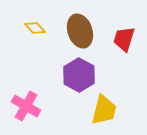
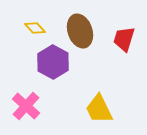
purple hexagon: moved 26 px left, 13 px up
pink cross: rotated 12 degrees clockwise
yellow trapezoid: moved 5 px left, 1 px up; rotated 140 degrees clockwise
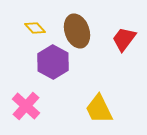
brown ellipse: moved 3 px left
red trapezoid: rotated 20 degrees clockwise
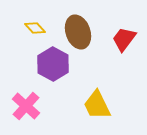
brown ellipse: moved 1 px right, 1 px down
purple hexagon: moved 2 px down
yellow trapezoid: moved 2 px left, 4 px up
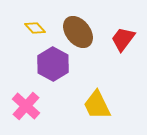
brown ellipse: rotated 20 degrees counterclockwise
red trapezoid: moved 1 px left
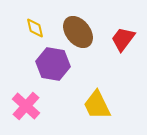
yellow diamond: rotated 30 degrees clockwise
purple hexagon: rotated 20 degrees counterclockwise
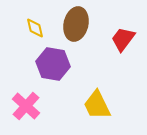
brown ellipse: moved 2 px left, 8 px up; rotated 52 degrees clockwise
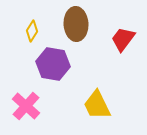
brown ellipse: rotated 16 degrees counterclockwise
yellow diamond: moved 3 px left, 3 px down; rotated 45 degrees clockwise
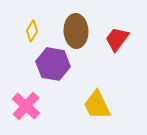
brown ellipse: moved 7 px down
red trapezoid: moved 6 px left
